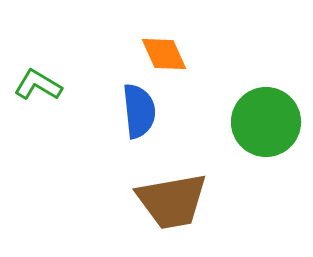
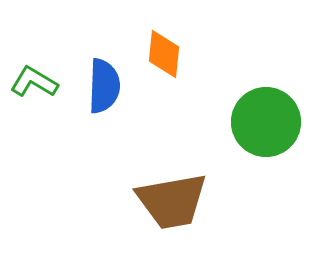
orange diamond: rotated 30 degrees clockwise
green L-shape: moved 4 px left, 3 px up
blue semicircle: moved 35 px left, 25 px up; rotated 8 degrees clockwise
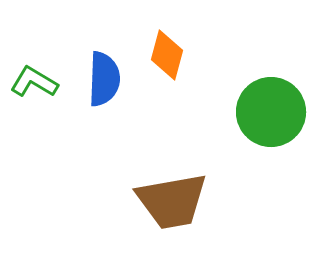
orange diamond: moved 3 px right, 1 px down; rotated 9 degrees clockwise
blue semicircle: moved 7 px up
green circle: moved 5 px right, 10 px up
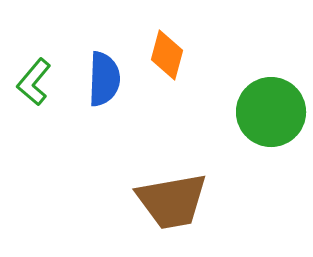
green L-shape: rotated 81 degrees counterclockwise
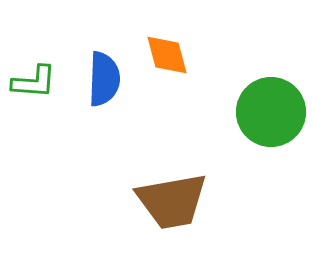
orange diamond: rotated 30 degrees counterclockwise
green L-shape: rotated 126 degrees counterclockwise
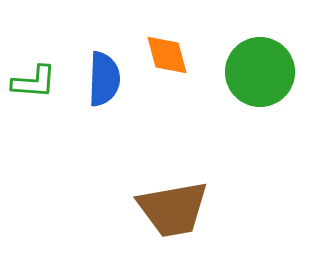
green circle: moved 11 px left, 40 px up
brown trapezoid: moved 1 px right, 8 px down
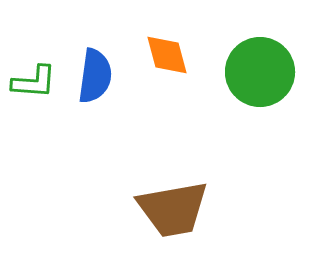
blue semicircle: moved 9 px left, 3 px up; rotated 6 degrees clockwise
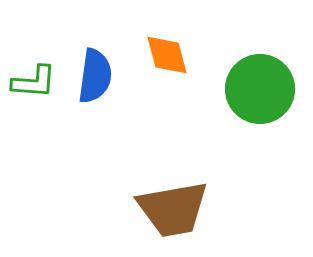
green circle: moved 17 px down
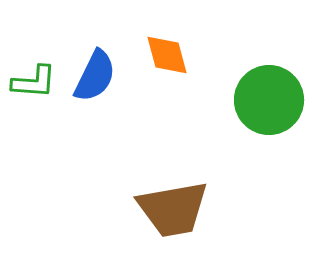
blue semicircle: rotated 18 degrees clockwise
green circle: moved 9 px right, 11 px down
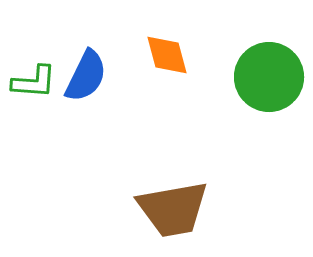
blue semicircle: moved 9 px left
green circle: moved 23 px up
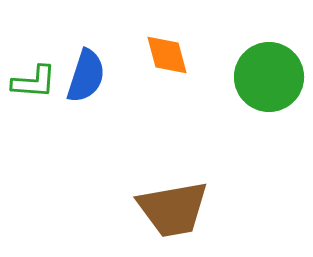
blue semicircle: rotated 8 degrees counterclockwise
